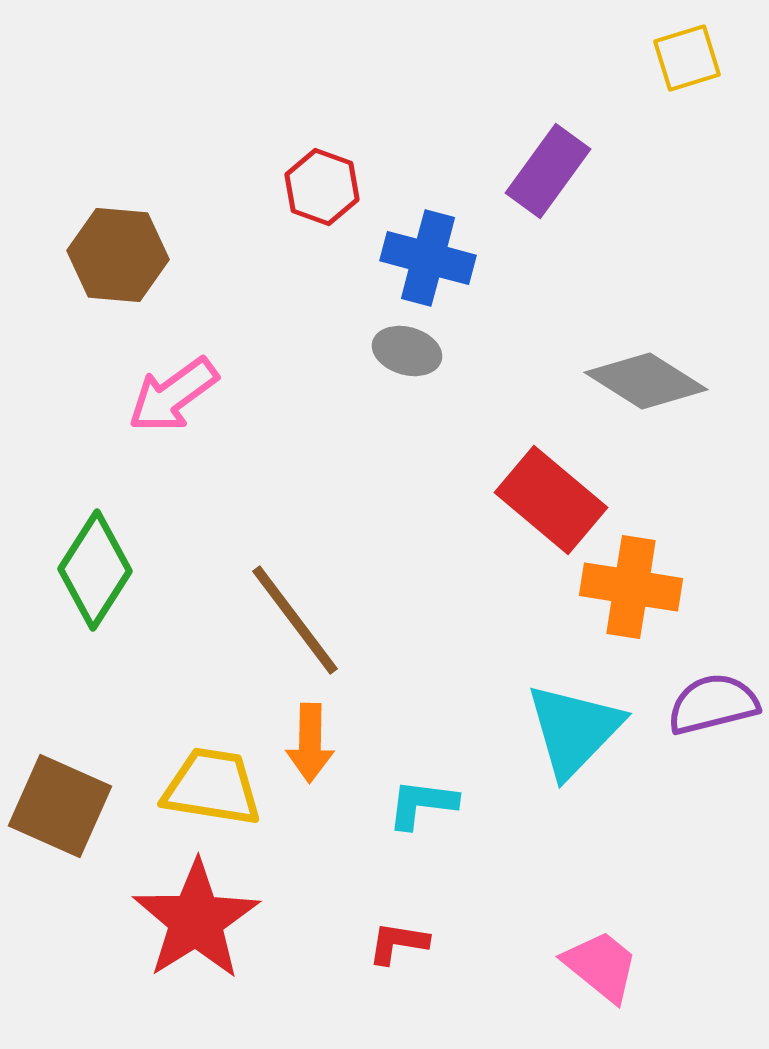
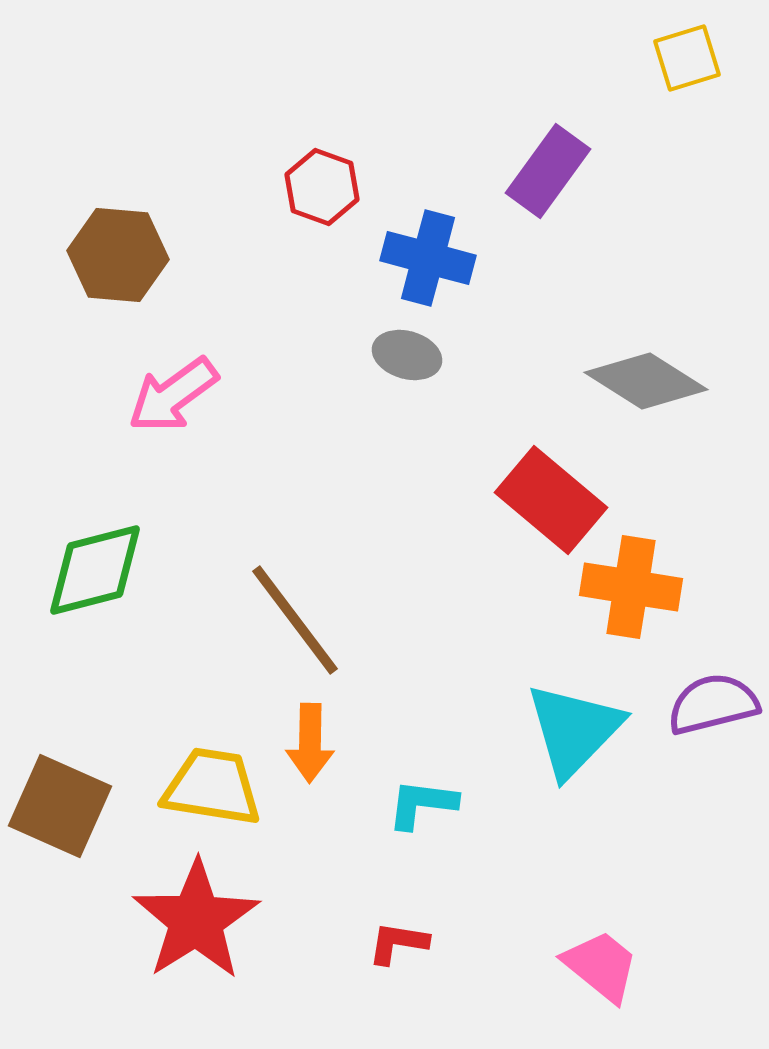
gray ellipse: moved 4 px down
green diamond: rotated 43 degrees clockwise
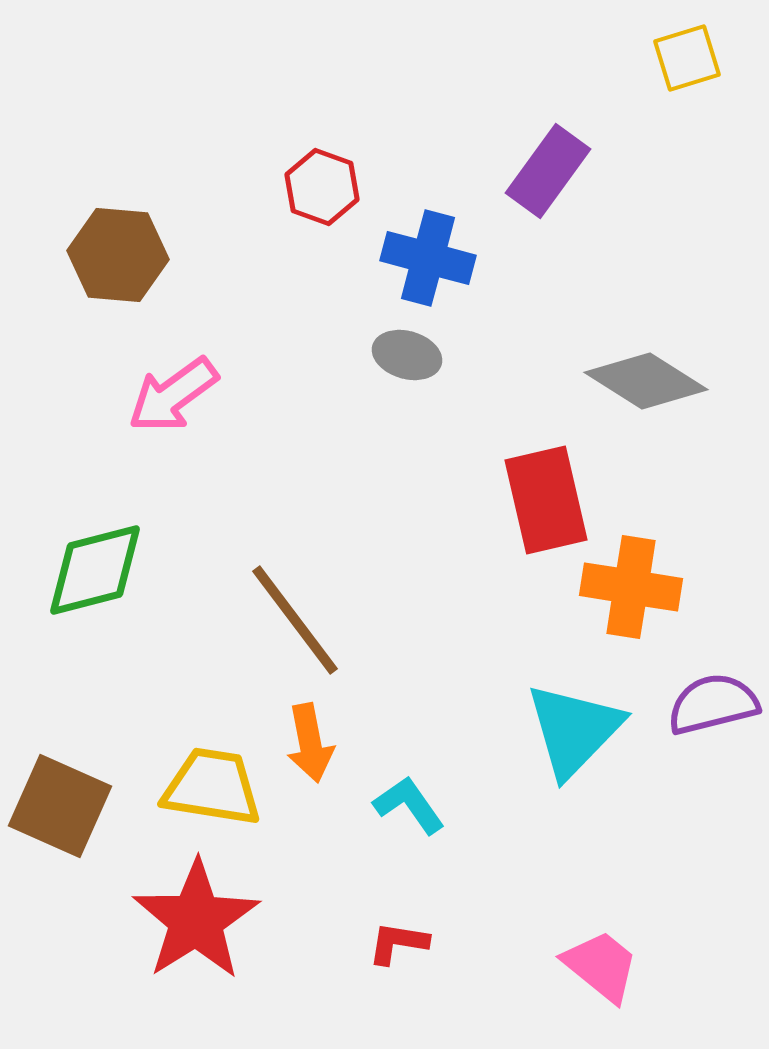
red rectangle: moved 5 px left; rotated 37 degrees clockwise
orange arrow: rotated 12 degrees counterclockwise
cyan L-shape: moved 13 px left, 1 px down; rotated 48 degrees clockwise
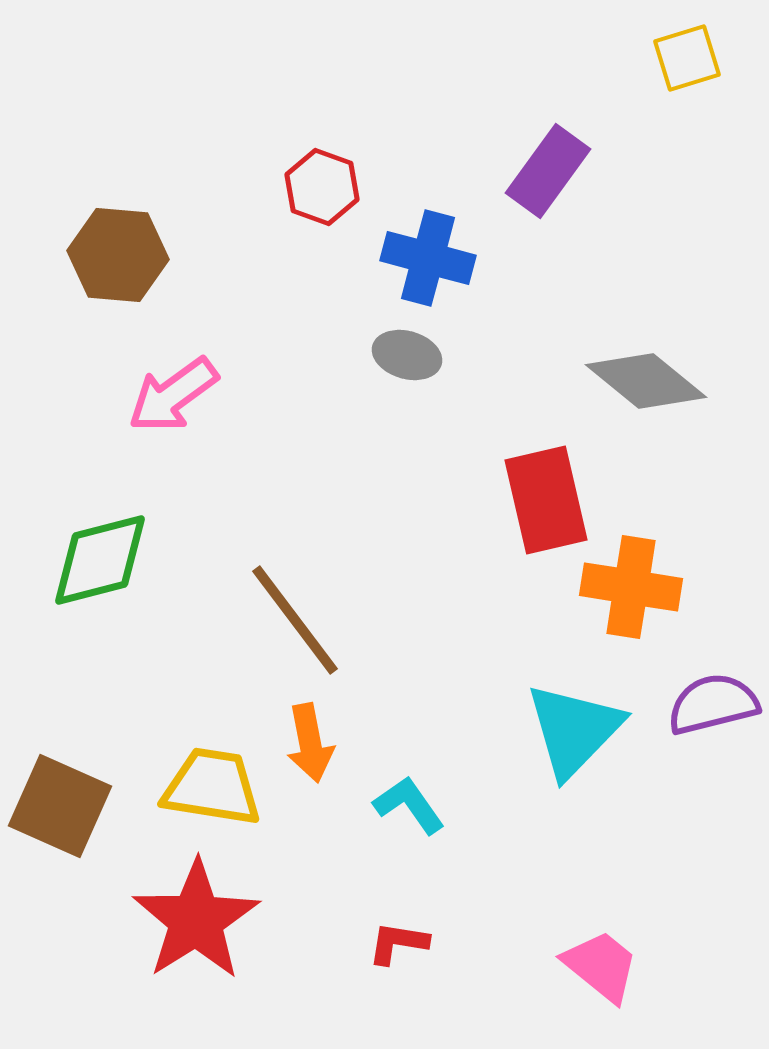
gray diamond: rotated 7 degrees clockwise
green diamond: moved 5 px right, 10 px up
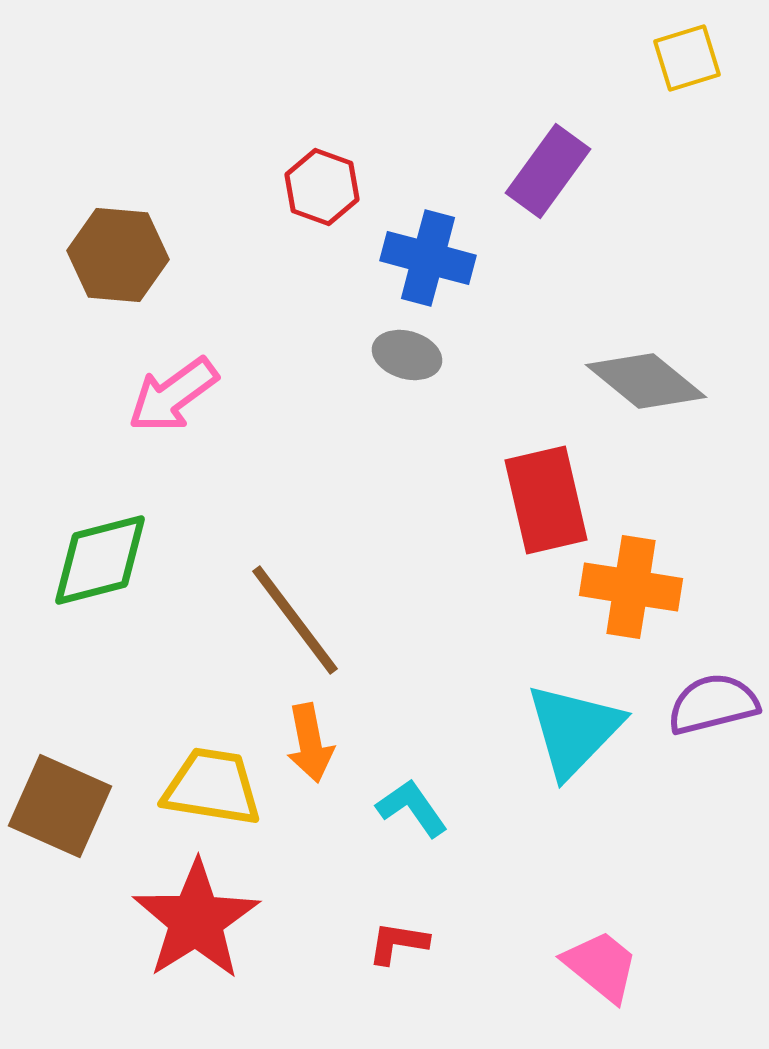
cyan L-shape: moved 3 px right, 3 px down
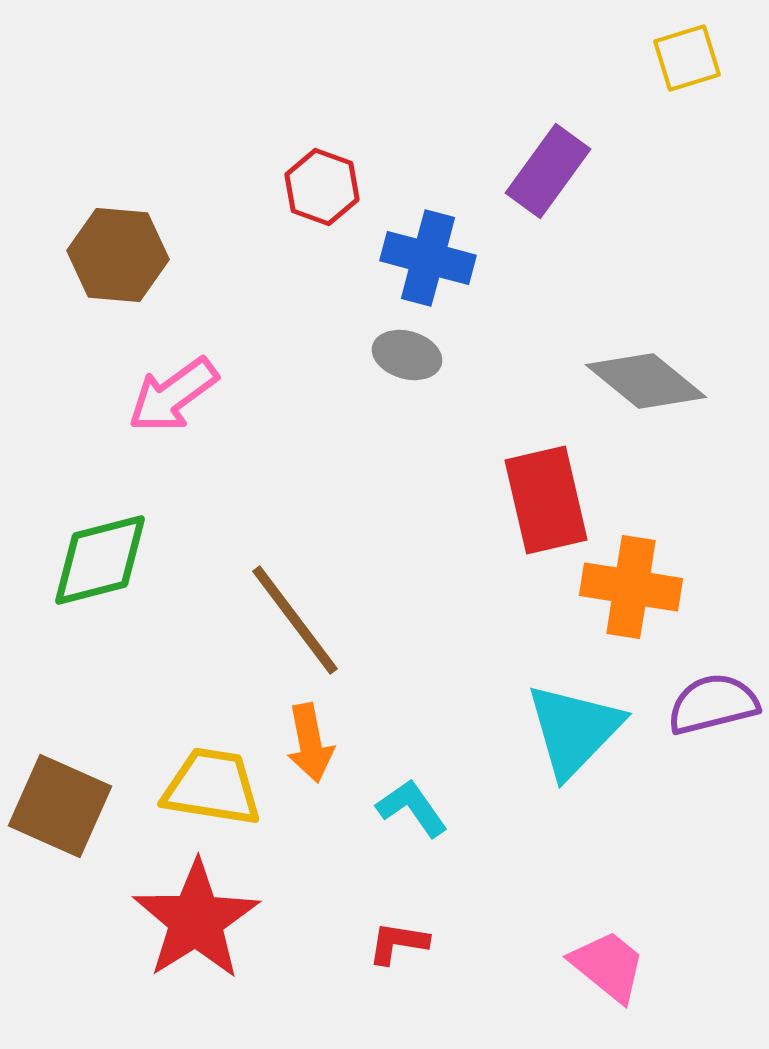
pink trapezoid: moved 7 px right
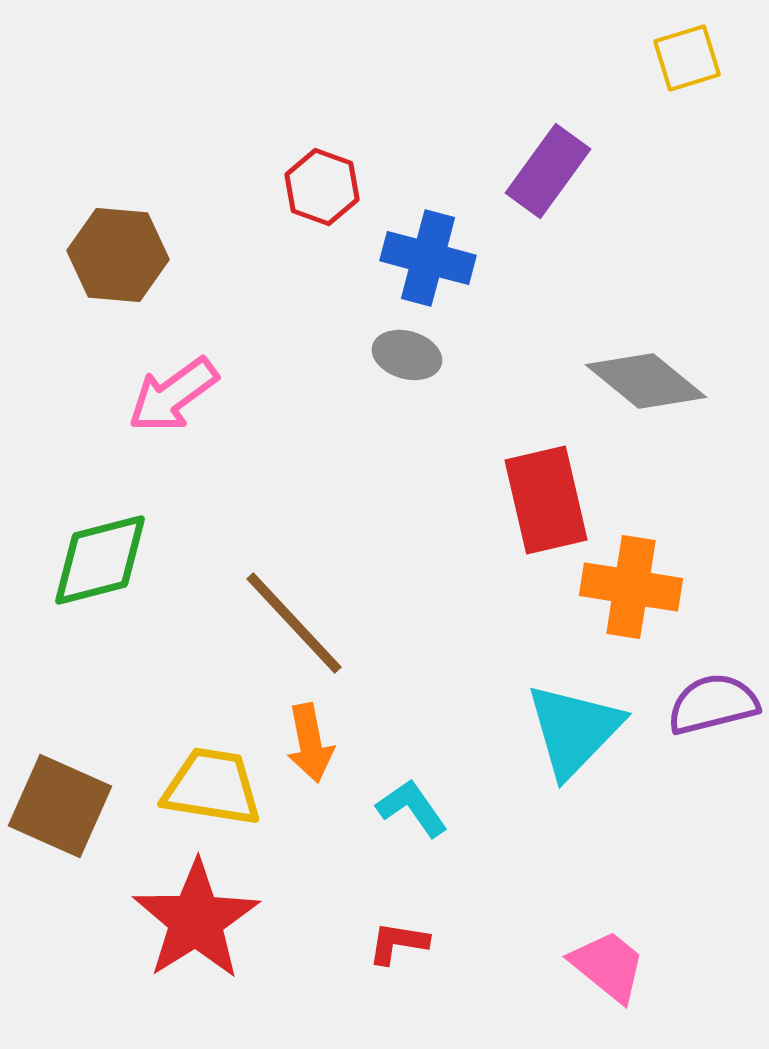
brown line: moved 1 px left, 3 px down; rotated 6 degrees counterclockwise
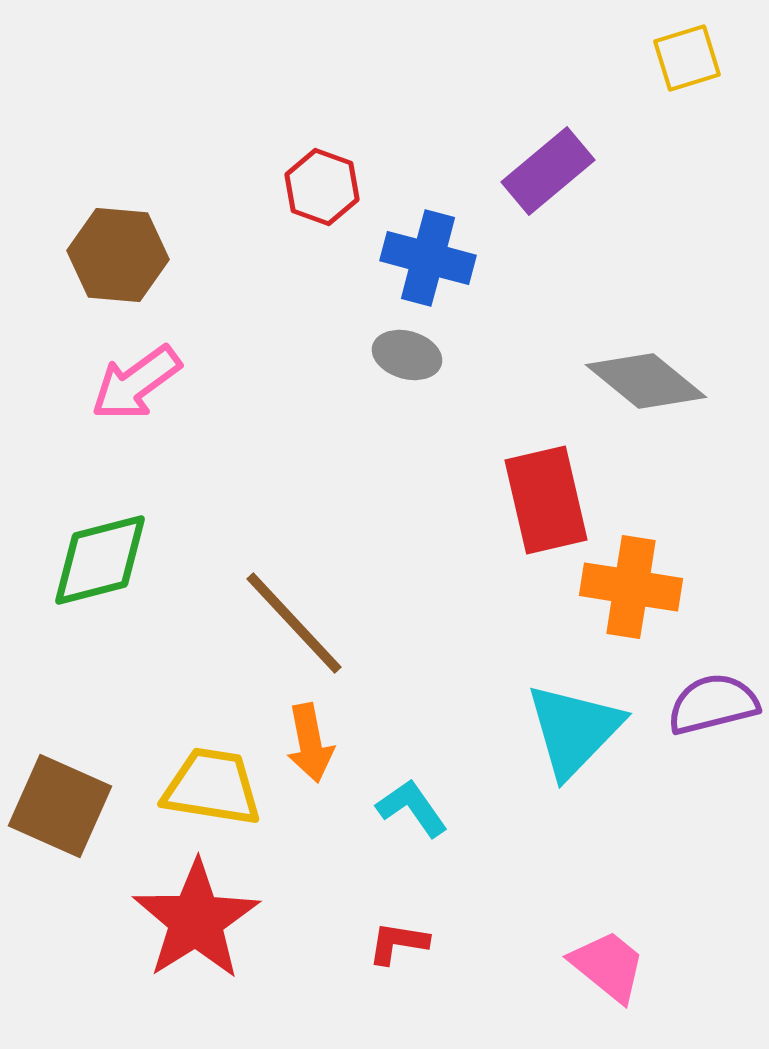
purple rectangle: rotated 14 degrees clockwise
pink arrow: moved 37 px left, 12 px up
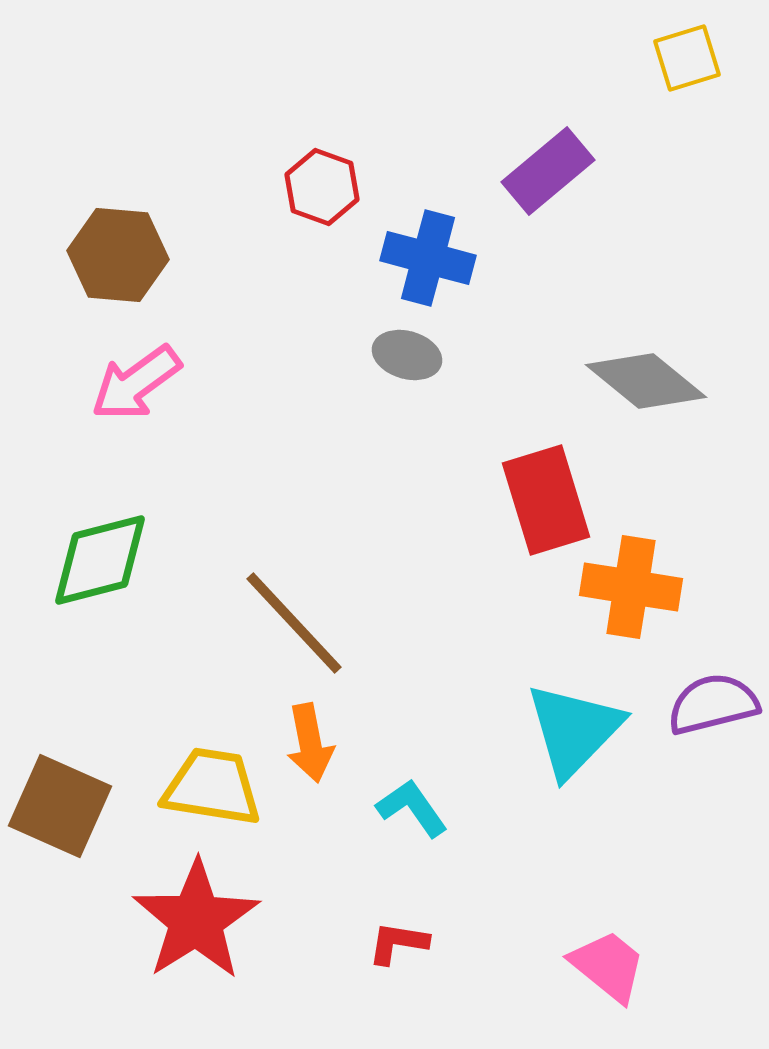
red rectangle: rotated 4 degrees counterclockwise
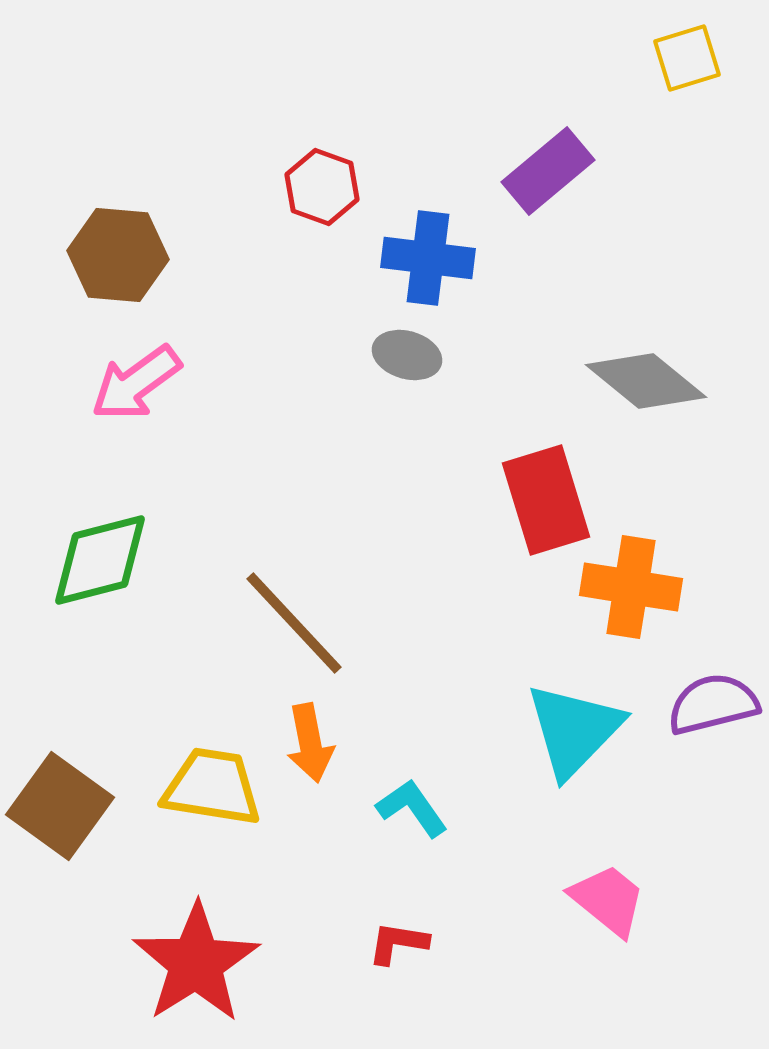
blue cross: rotated 8 degrees counterclockwise
brown square: rotated 12 degrees clockwise
red star: moved 43 px down
pink trapezoid: moved 66 px up
